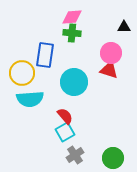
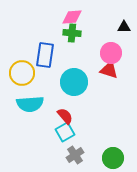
cyan semicircle: moved 5 px down
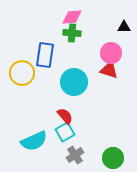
cyan semicircle: moved 4 px right, 37 px down; rotated 20 degrees counterclockwise
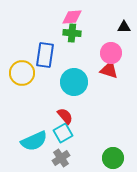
cyan square: moved 2 px left, 1 px down
gray cross: moved 14 px left, 3 px down
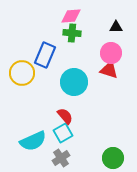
pink diamond: moved 1 px left, 1 px up
black triangle: moved 8 px left
blue rectangle: rotated 15 degrees clockwise
cyan semicircle: moved 1 px left
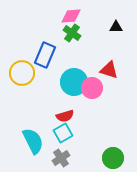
green cross: rotated 30 degrees clockwise
pink circle: moved 19 px left, 35 px down
red semicircle: rotated 114 degrees clockwise
cyan semicircle: rotated 92 degrees counterclockwise
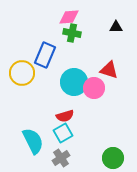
pink diamond: moved 2 px left, 1 px down
green cross: rotated 24 degrees counterclockwise
pink circle: moved 2 px right
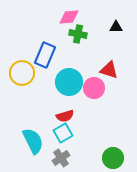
green cross: moved 6 px right, 1 px down
cyan circle: moved 5 px left
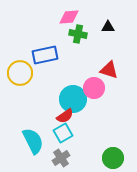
black triangle: moved 8 px left
blue rectangle: rotated 55 degrees clockwise
yellow circle: moved 2 px left
cyan circle: moved 4 px right, 17 px down
red semicircle: rotated 18 degrees counterclockwise
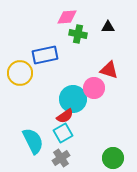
pink diamond: moved 2 px left
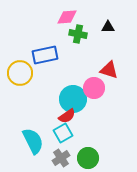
red semicircle: moved 2 px right
green circle: moved 25 px left
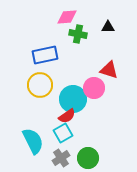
yellow circle: moved 20 px right, 12 px down
